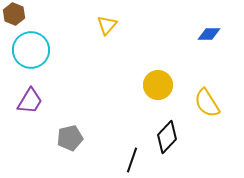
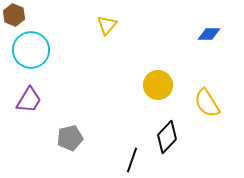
brown hexagon: moved 1 px down
purple trapezoid: moved 1 px left, 1 px up
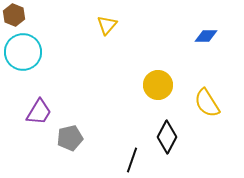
blue diamond: moved 3 px left, 2 px down
cyan circle: moved 8 px left, 2 px down
purple trapezoid: moved 10 px right, 12 px down
black diamond: rotated 16 degrees counterclockwise
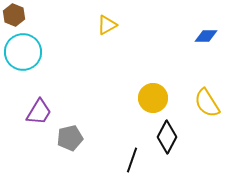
yellow triangle: rotated 20 degrees clockwise
yellow circle: moved 5 px left, 13 px down
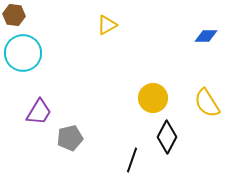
brown hexagon: rotated 15 degrees counterclockwise
cyan circle: moved 1 px down
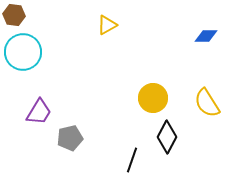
cyan circle: moved 1 px up
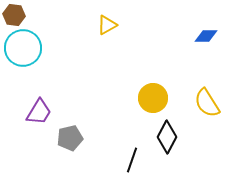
cyan circle: moved 4 px up
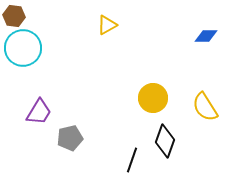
brown hexagon: moved 1 px down
yellow semicircle: moved 2 px left, 4 px down
black diamond: moved 2 px left, 4 px down; rotated 8 degrees counterclockwise
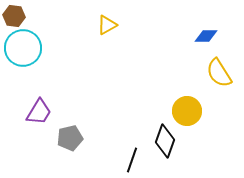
yellow circle: moved 34 px right, 13 px down
yellow semicircle: moved 14 px right, 34 px up
